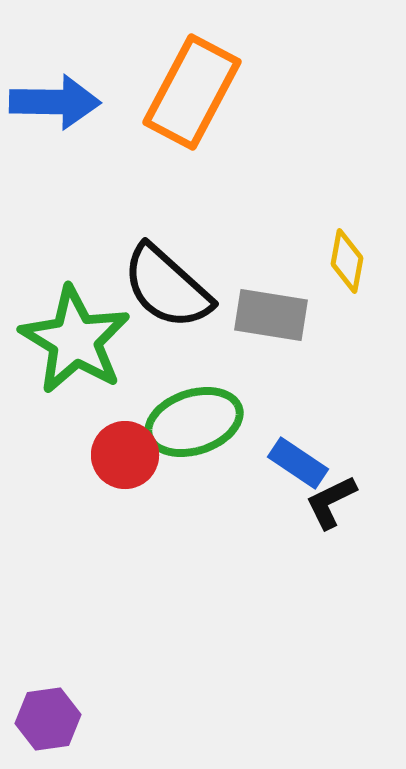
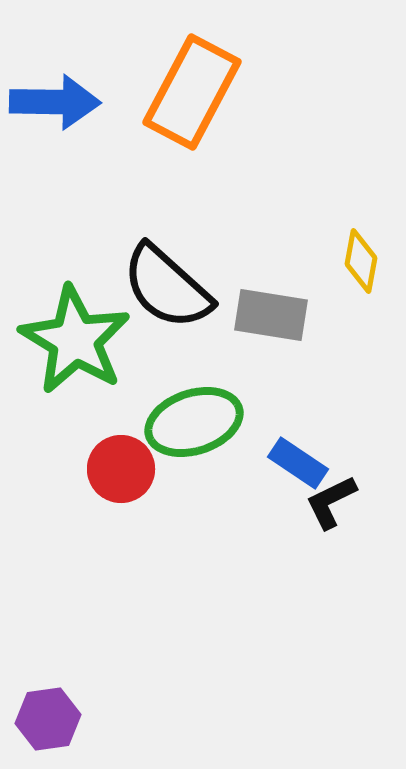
yellow diamond: moved 14 px right
red circle: moved 4 px left, 14 px down
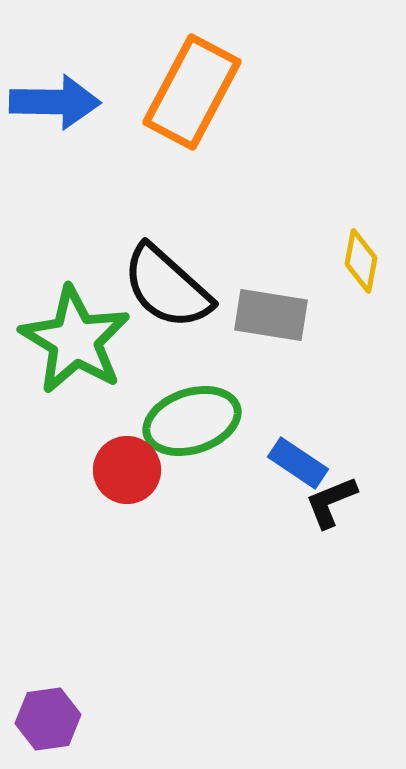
green ellipse: moved 2 px left, 1 px up
red circle: moved 6 px right, 1 px down
black L-shape: rotated 4 degrees clockwise
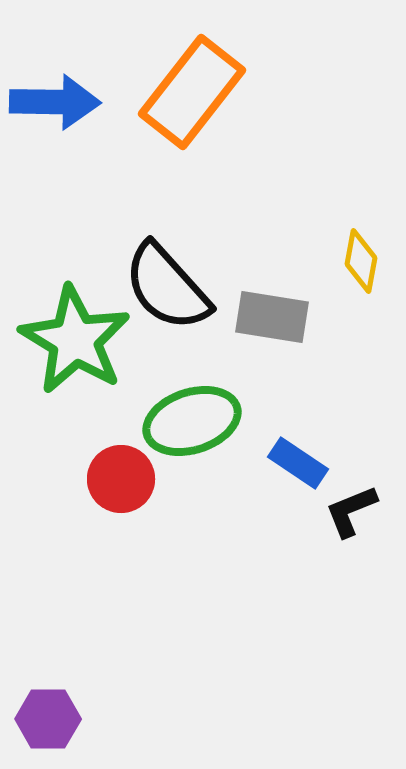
orange rectangle: rotated 10 degrees clockwise
black semicircle: rotated 6 degrees clockwise
gray rectangle: moved 1 px right, 2 px down
red circle: moved 6 px left, 9 px down
black L-shape: moved 20 px right, 9 px down
purple hexagon: rotated 8 degrees clockwise
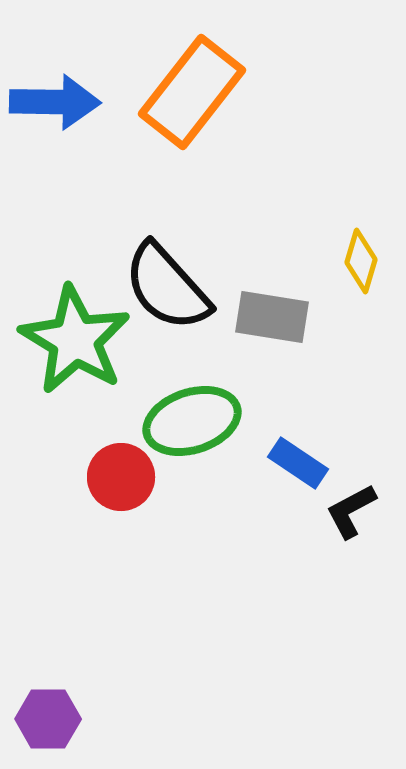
yellow diamond: rotated 6 degrees clockwise
red circle: moved 2 px up
black L-shape: rotated 6 degrees counterclockwise
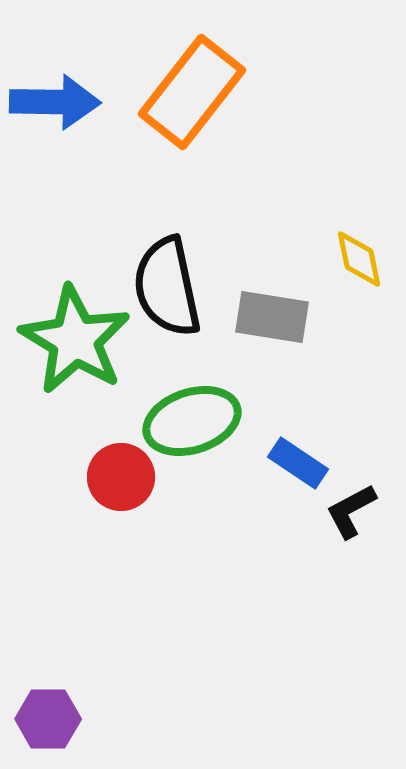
yellow diamond: moved 2 px left, 2 px up; rotated 28 degrees counterclockwise
black semicircle: rotated 30 degrees clockwise
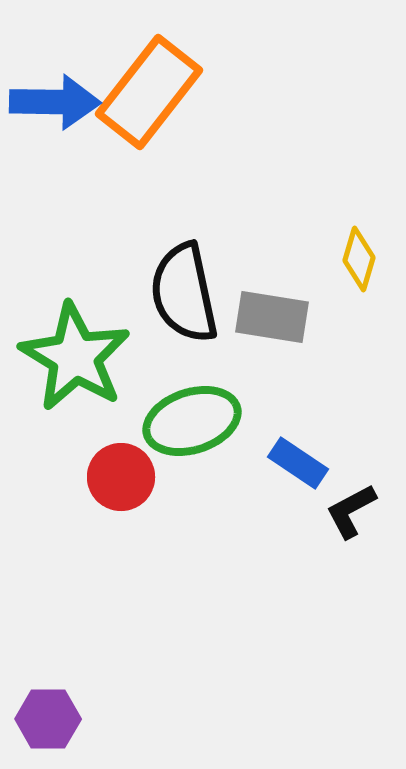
orange rectangle: moved 43 px left
yellow diamond: rotated 28 degrees clockwise
black semicircle: moved 17 px right, 6 px down
green star: moved 17 px down
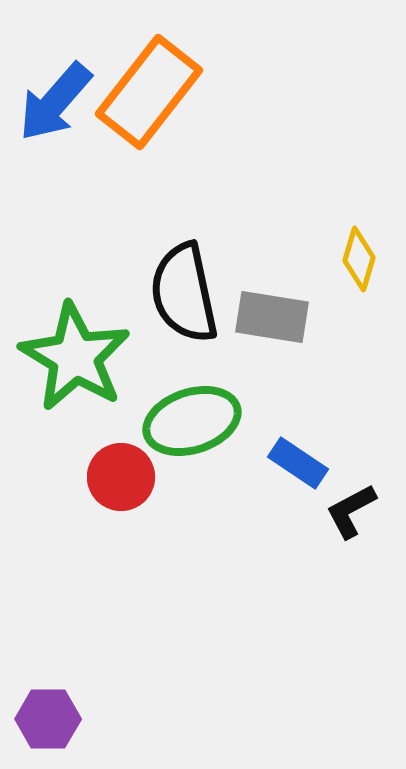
blue arrow: rotated 130 degrees clockwise
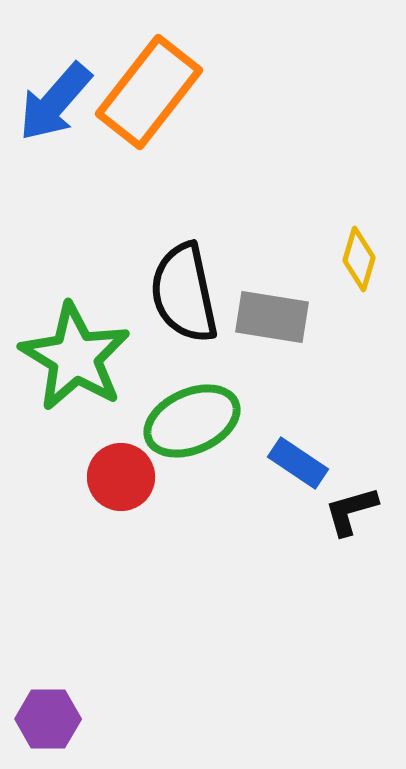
green ellipse: rotated 6 degrees counterclockwise
black L-shape: rotated 12 degrees clockwise
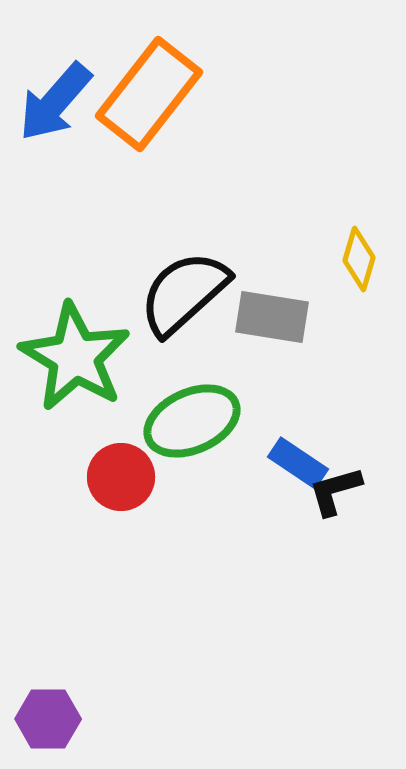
orange rectangle: moved 2 px down
black semicircle: rotated 60 degrees clockwise
black L-shape: moved 16 px left, 20 px up
